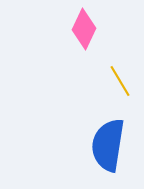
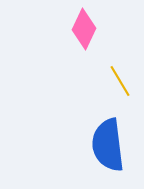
blue semicircle: rotated 16 degrees counterclockwise
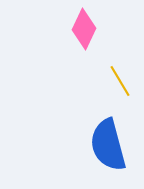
blue semicircle: rotated 8 degrees counterclockwise
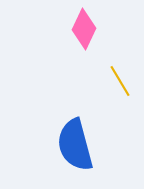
blue semicircle: moved 33 px left
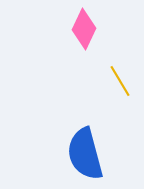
blue semicircle: moved 10 px right, 9 px down
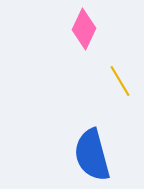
blue semicircle: moved 7 px right, 1 px down
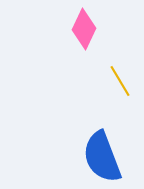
blue semicircle: moved 10 px right, 2 px down; rotated 6 degrees counterclockwise
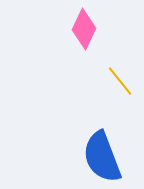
yellow line: rotated 8 degrees counterclockwise
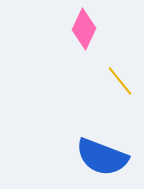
blue semicircle: rotated 48 degrees counterclockwise
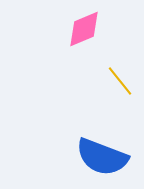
pink diamond: rotated 42 degrees clockwise
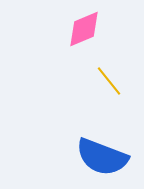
yellow line: moved 11 px left
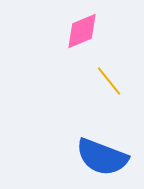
pink diamond: moved 2 px left, 2 px down
